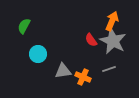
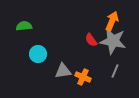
green semicircle: rotated 56 degrees clockwise
gray star: rotated 16 degrees counterclockwise
gray line: moved 6 px right, 2 px down; rotated 48 degrees counterclockwise
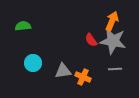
green semicircle: moved 1 px left
cyan circle: moved 5 px left, 9 px down
gray line: moved 2 px up; rotated 64 degrees clockwise
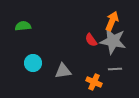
orange cross: moved 11 px right, 5 px down
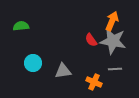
green semicircle: moved 2 px left
